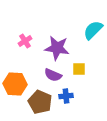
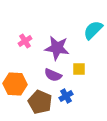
blue cross: rotated 24 degrees counterclockwise
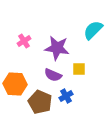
pink cross: moved 1 px left
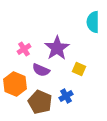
cyan semicircle: moved 8 px up; rotated 45 degrees counterclockwise
pink cross: moved 8 px down
purple star: rotated 30 degrees clockwise
yellow square: rotated 24 degrees clockwise
purple semicircle: moved 12 px left, 5 px up
orange hexagon: rotated 20 degrees clockwise
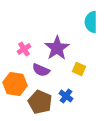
cyan semicircle: moved 2 px left
orange hexagon: rotated 15 degrees counterclockwise
blue cross: rotated 24 degrees counterclockwise
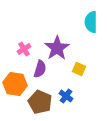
purple semicircle: moved 1 px left, 1 px up; rotated 96 degrees counterclockwise
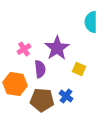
purple semicircle: rotated 24 degrees counterclockwise
brown pentagon: moved 2 px right, 2 px up; rotated 20 degrees counterclockwise
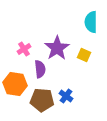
yellow square: moved 5 px right, 14 px up
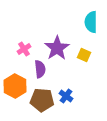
orange hexagon: moved 2 px down; rotated 20 degrees clockwise
